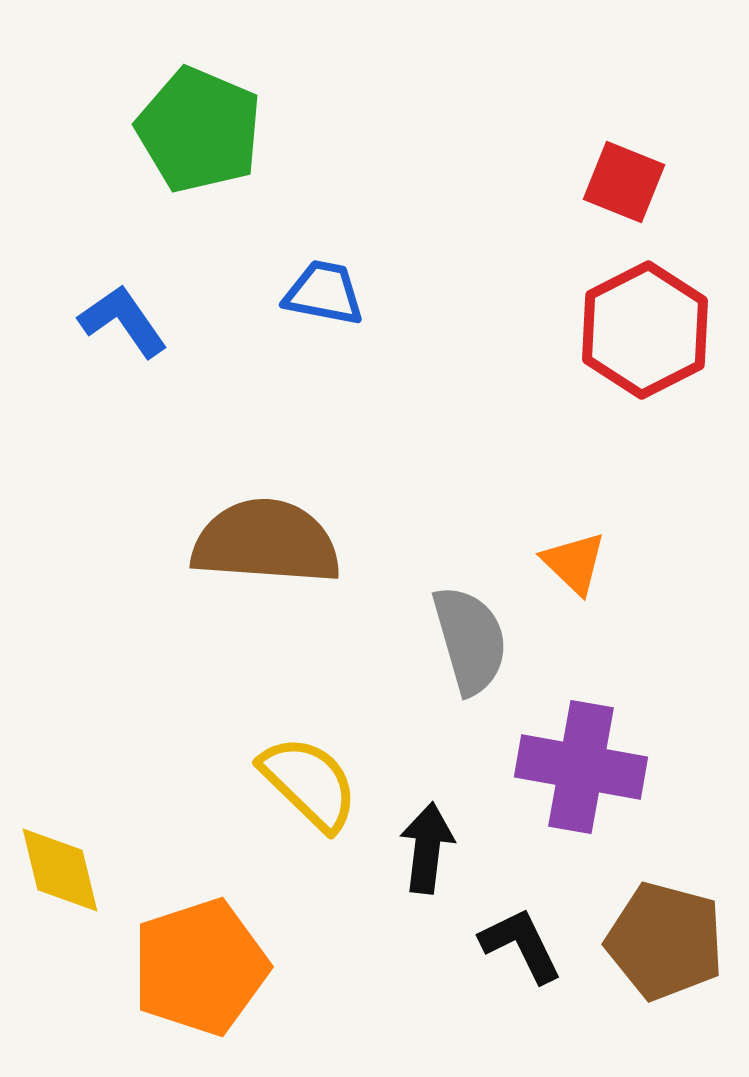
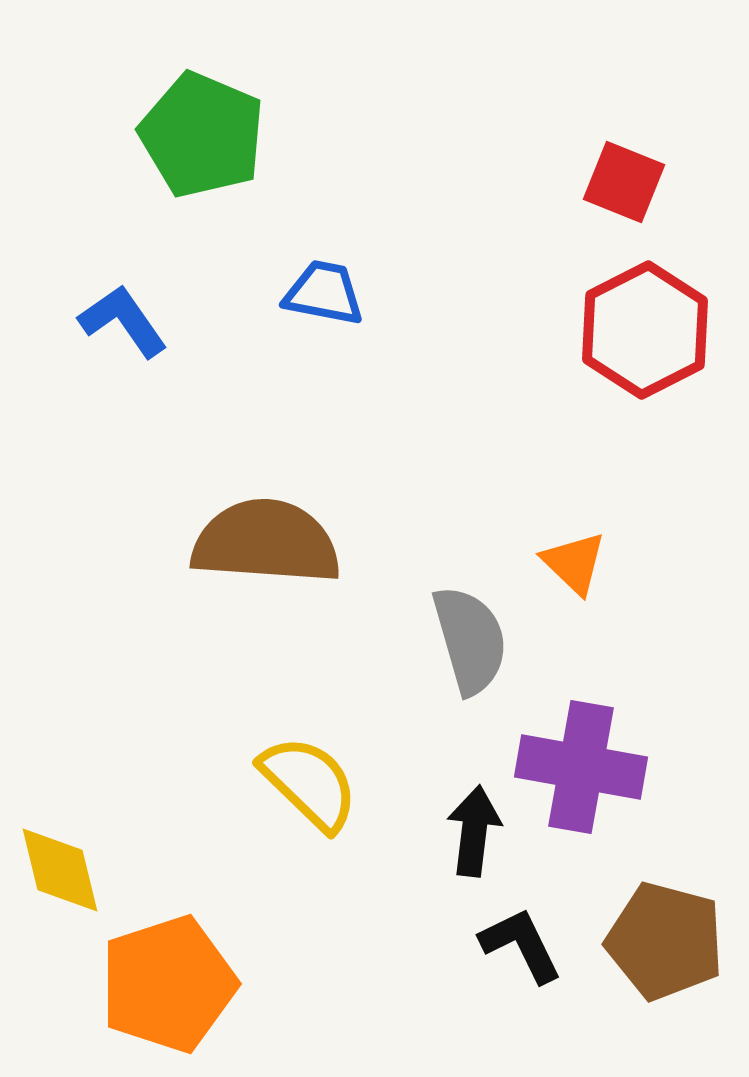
green pentagon: moved 3 px right, 5 px down
black arrow: moved 47 px right, 17 px up
orange pentagon: moved 32 px left, 17 px down
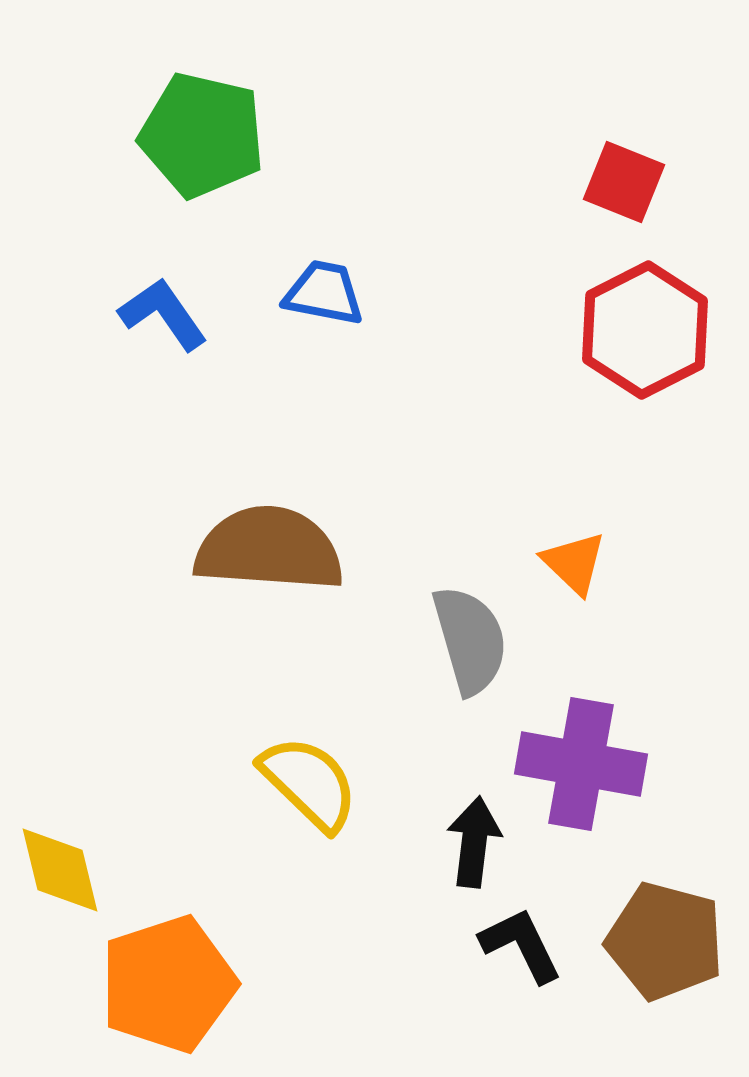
green pentagon: rotated 10 degrees counterclockwise
blue L-shape: moved 40 px right, 7 px up
brown semicircle: moved 3 px right, 7 px down
purple cross: moved 3 px up
black arrow: moved 11 px down
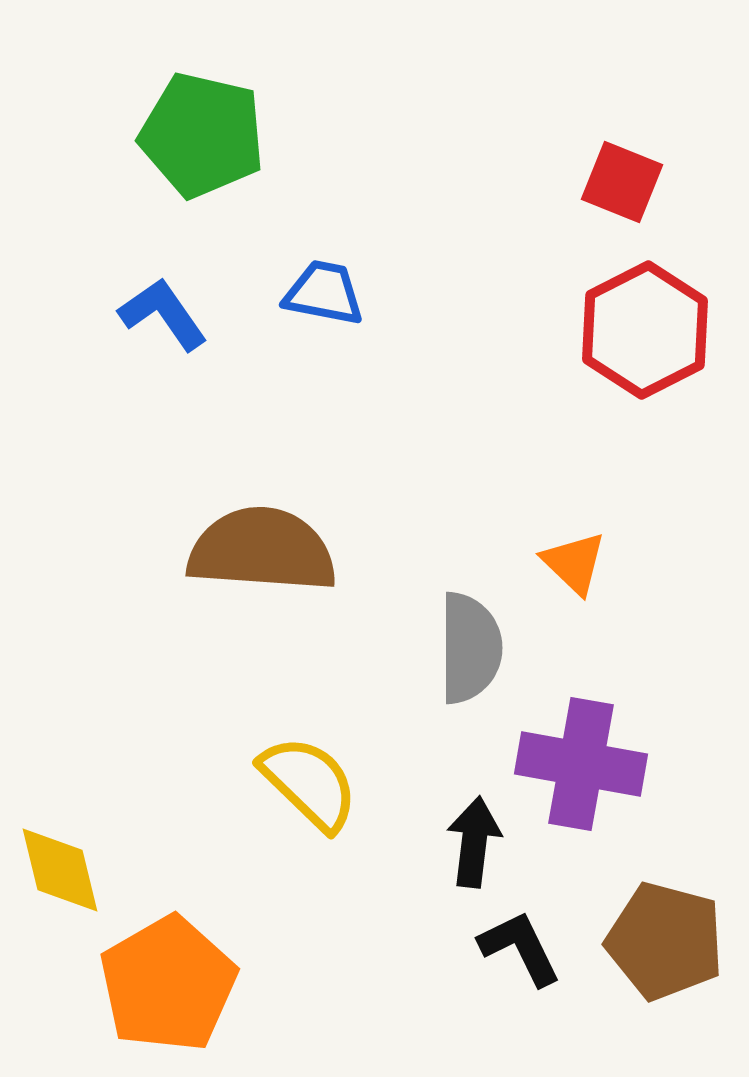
red square: moved 2 px left
brown semicircle: moved 7 px left, 1 px down
gray semicircle: moved 8 px down; rotated 16 degrees clockwise
black L-shape: moved 1 px left, 3 px down
orange pentagon: rotated 12 degrees counterclockwise
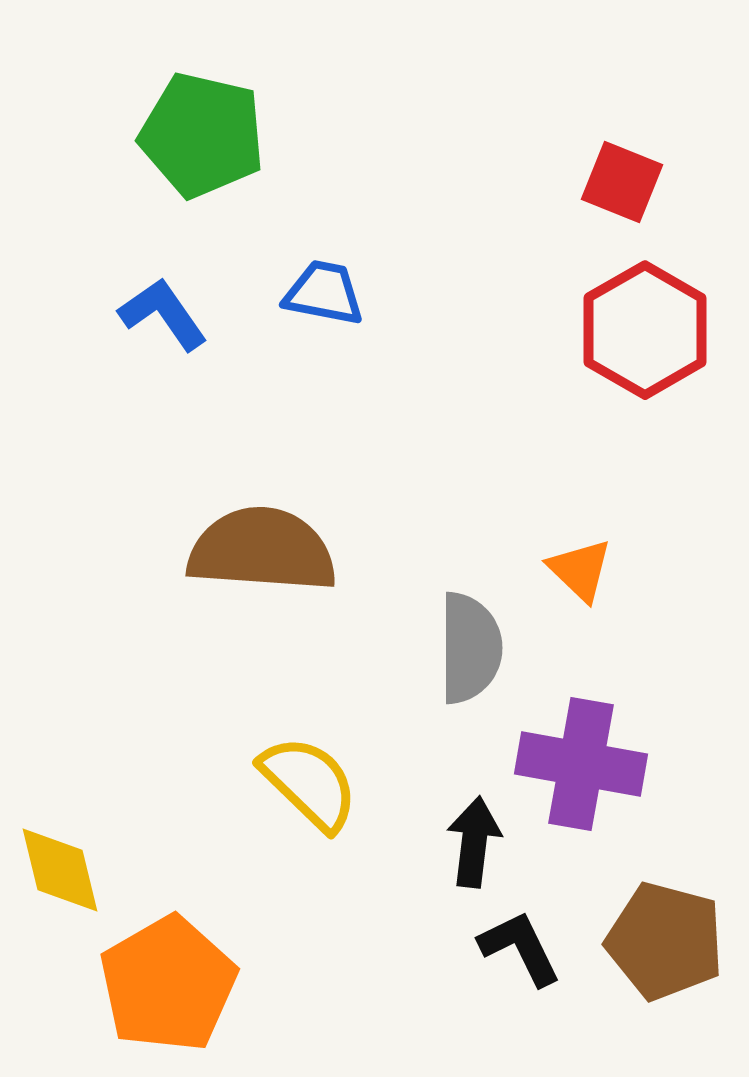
red hexagon: rotated 3 degrees counterclockwise
orange triangle: moved 6 px right, 7 px down
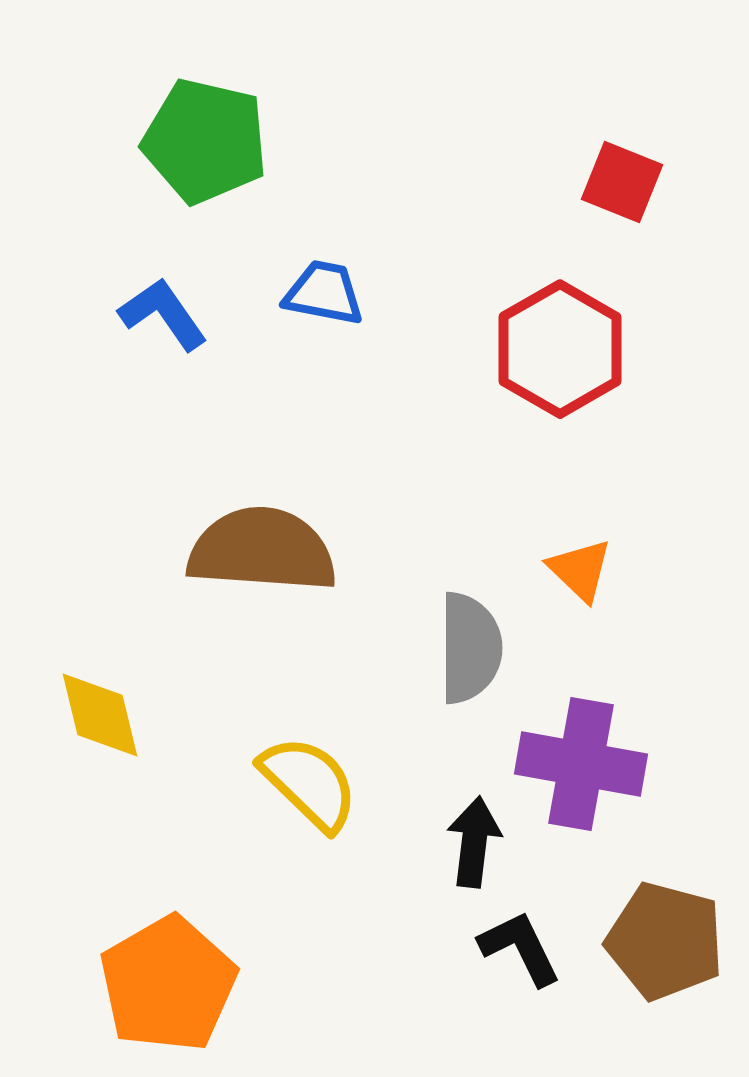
green pentagon: moved 3 px right, 6 px down
red hexagon: moved 85 px left, 19 px down
yellow diamond: moved 40 px right, 155 px up
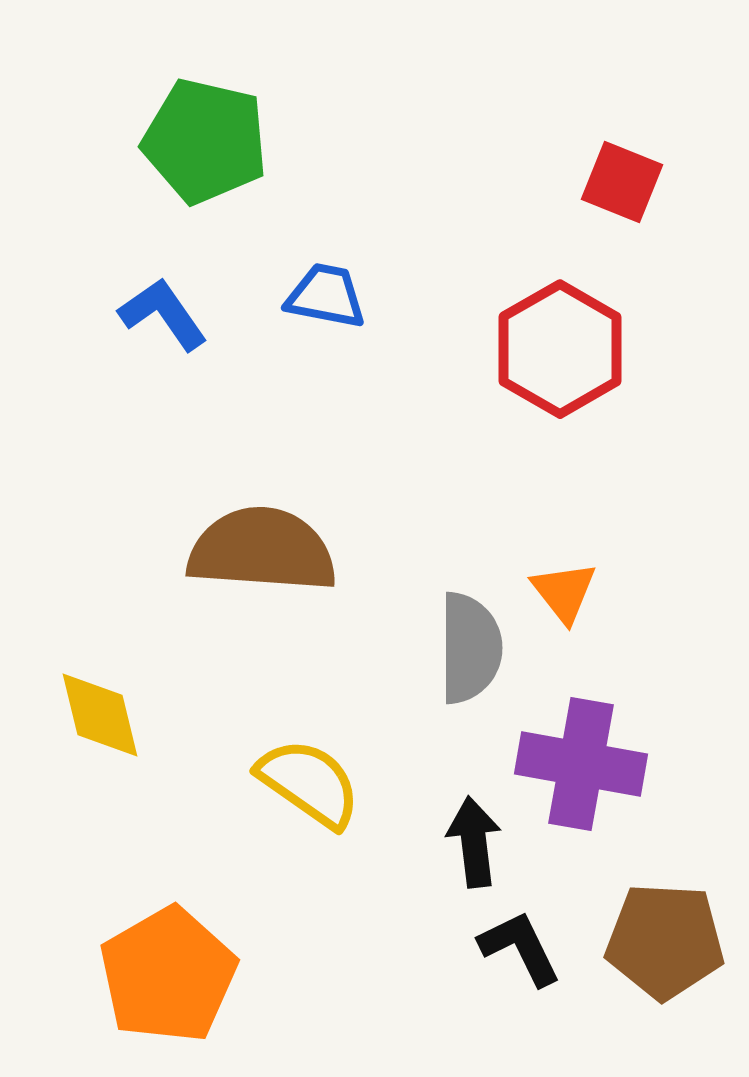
blue trapezoid: moved 2 px right, 3 px down
orange triangle: moved 16 px left, 22 px down; rotated 8 degrees clockwise
yellow semicircle: rotated 9 degrees counterclockwise
black arrow: rotated 14 degrees counterclockwise
brown pentagon: rotated 12 degrees counterclockwise
orange pentagon: moved 9 px up
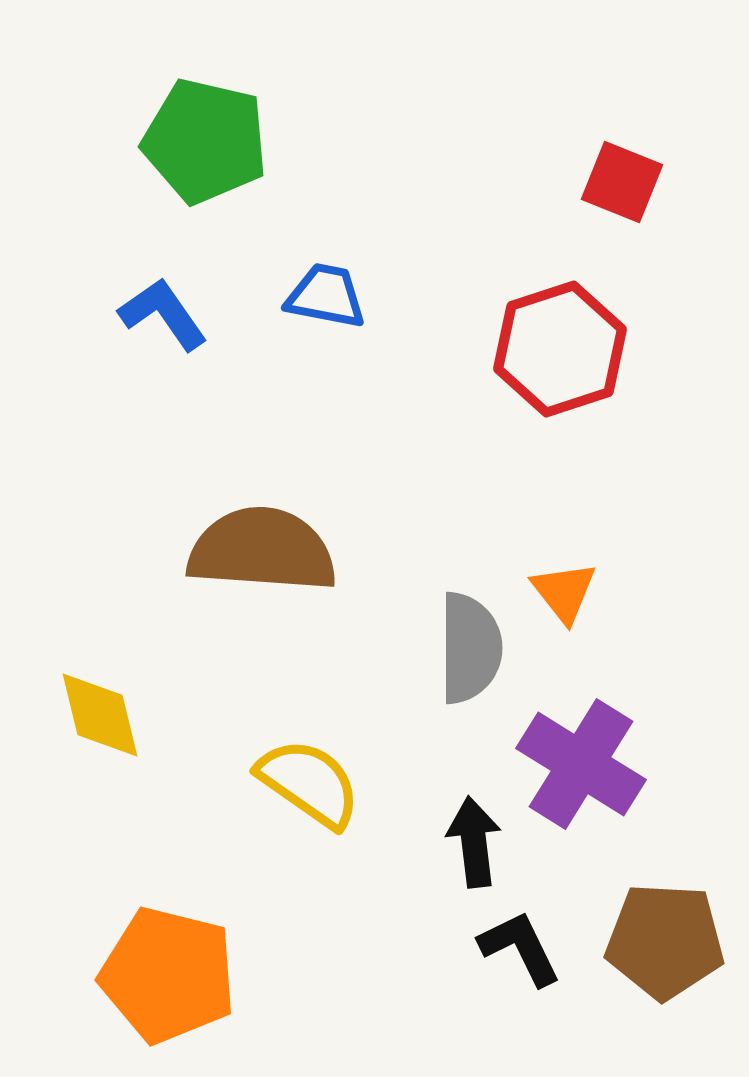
red hexagon: rotated 12 degrees clockwise
purple cross: rotated 22 degrees clockwise
orange pentagon: rotated 28 degrees counterclockwise
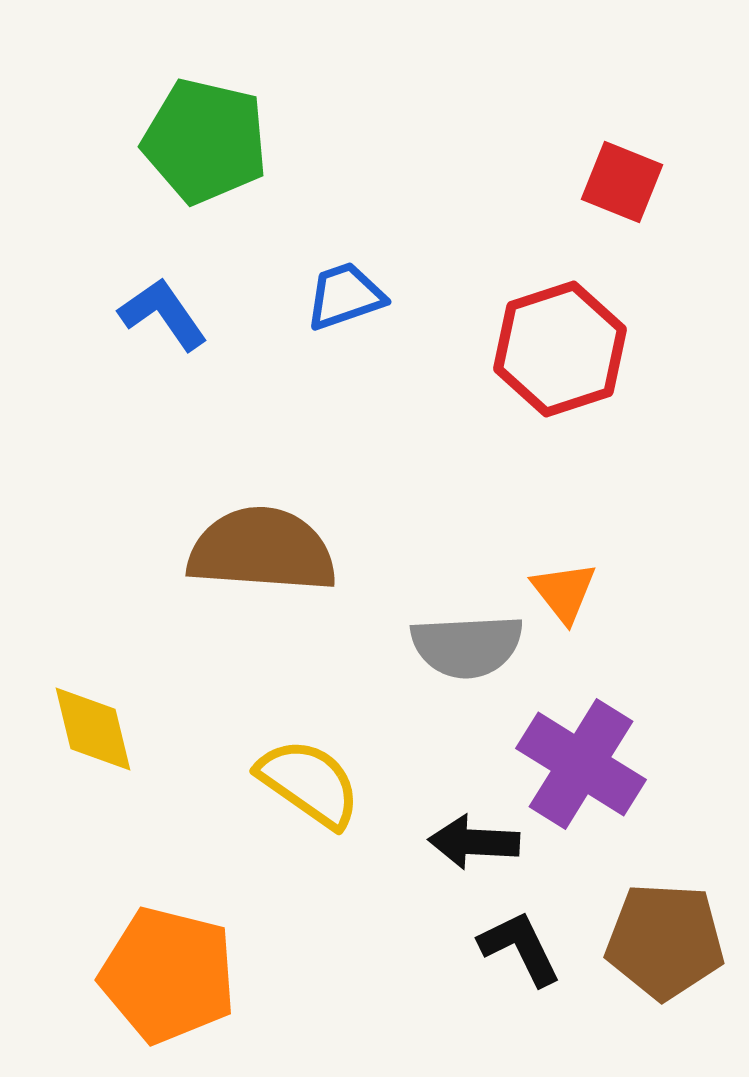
blue trapezoid: moved 19 px right; rotated 30 degrees counterclockwise
gray semicircle: moved 3 px left, 2 px up; rotated 87 degrees clockwise
yellow diamond: moved 7 px left, 14 px down
black arrow: rotated 80 degrees counterclockwise
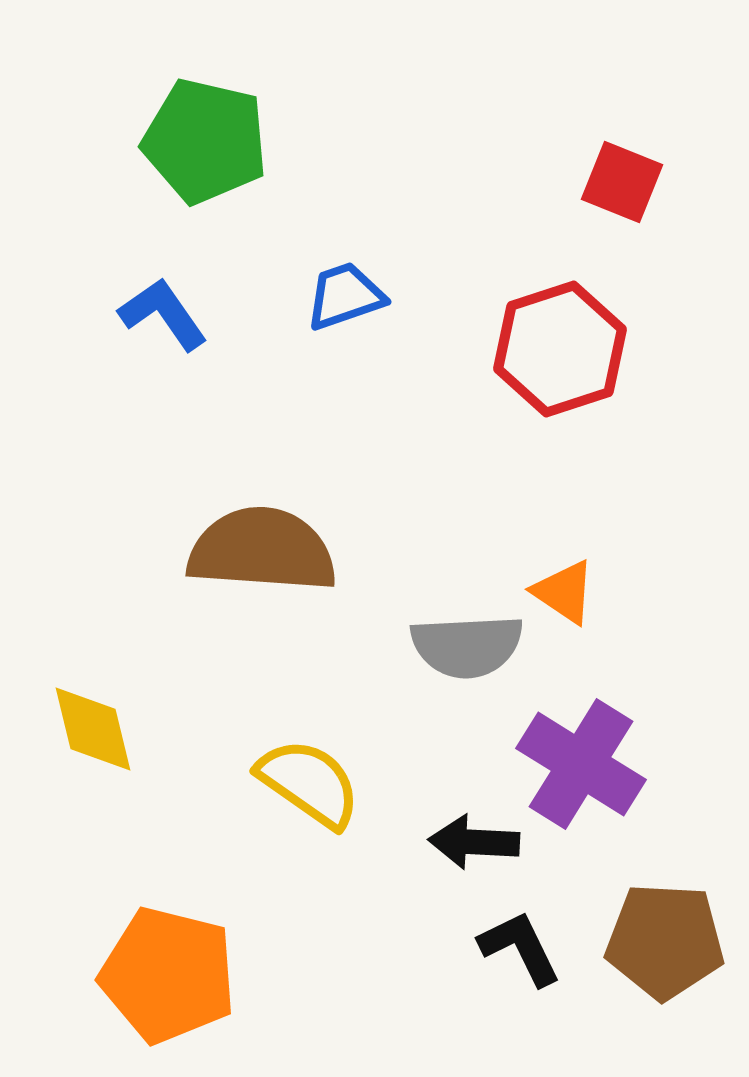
orange triangle: rotated 18 degrees counterclockwise
